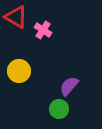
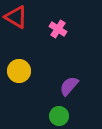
pink cross: moved 15 px right, 1 px up
green circle: moved 7 px down
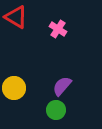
yellow circle: moved 5 px left, 17 px down
purple semicircle: moved 7 px left
green circle: moved 3 px left, 6 px up
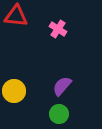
red triangle: moved 1 px up; rotated 25 degrees counterclockwise
yellow circle: moved 3 px down
green circle: moved 3 px right, 4 px down
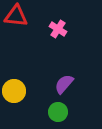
purple semicircle: moved 2 px right, 2 px up
green circle: moved 1 px left, 2 px up
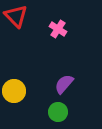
red triangle: rotated 40 degrees clockwise
